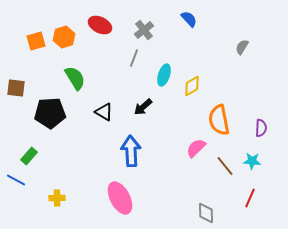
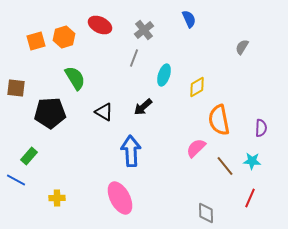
blue semicircle: rotated 18 degrees clockwise
yellow diamond: moved 5 px right, 1 px down
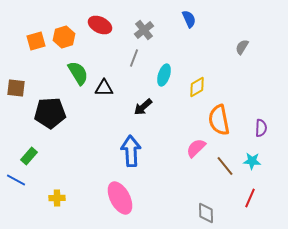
green semicircle: moved 3 px right, 5 px up
black triangle: moved 24 px up; rotated 30 degrees counterclockwise
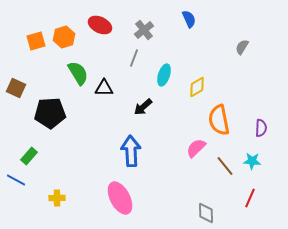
brown square: rotated 18 degrees clockwise
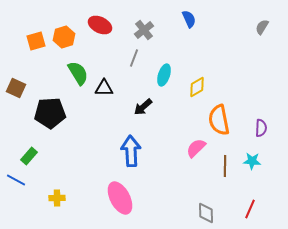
gray semicircle: moved 20 px right, 20 px up
brown line: rotated 40 degrees clockwise
red line: moved 11 px down
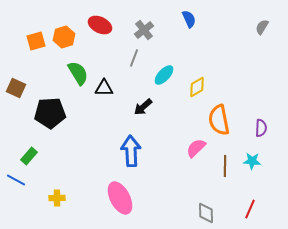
cyan ellipse: rotated 25 degrees clockwise
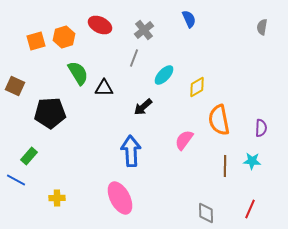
gray semicircle: rotated 21 degrees counterclockwise
brown square: moved 1 px left, 2 px up
pink semicircle: moved 12 px left, 8 px up; rotated 10 degrees counterclockwise
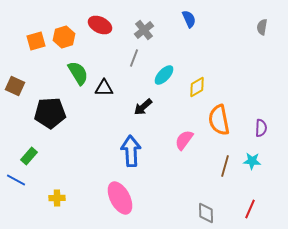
brown line: rotated 15 degrees clockwise
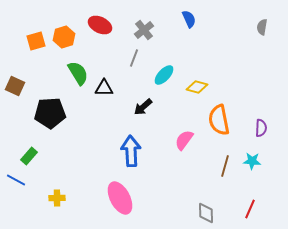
yellow diamond: rotated 45 degrees clockwise
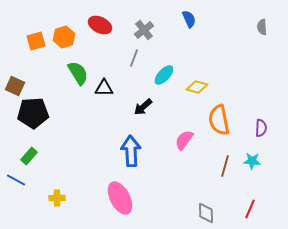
gray semicircle: rotated 14 degrees counterclockwise
black pentagon: moved 17 px left
